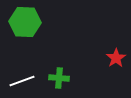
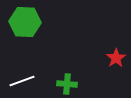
green cross: moved 8 px right, 6 px down
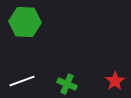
red star: moved 1 px left, 23 px down
green cross: rotated 18 degrees clockwise
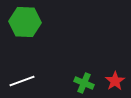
green cross: moved 17 px right, 1 px up
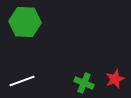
red star: moved 2 px up; rotated 12 degrees clockwise
